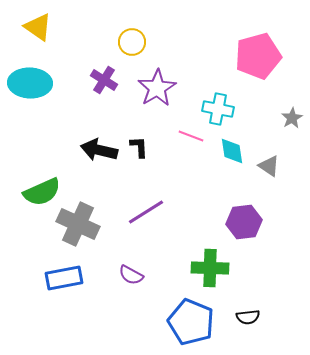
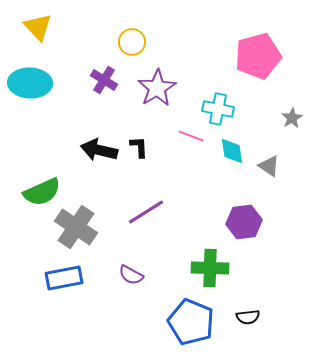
yellow triangle: rotated 12 degrees clockwise
gray cross: moved 2 px left, 3 px down; rotated 9 degrees clockwise
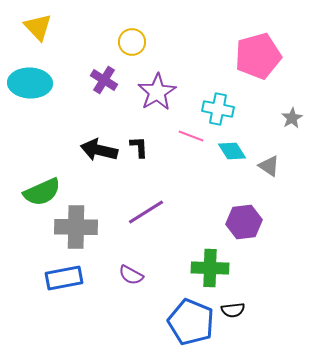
purple star: moved 4 px down
cyan diamond: rotated 24 degrees counterclockwise
gray cross: rotated 33 degrees counterclockwise
black semicircle: moved 15 px left, 7 px up
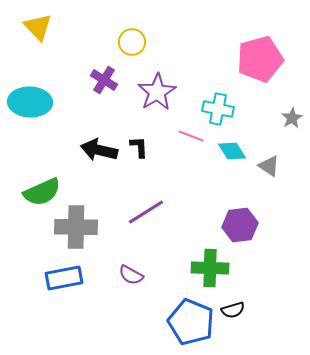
pink pentagon: moved 2 px right, 3 px down
cyan ellipse: moved 19 px down
purple hexagon: moved 4 px left, 3 px down
black semicircle: rotated 10 degrees counterclockwise
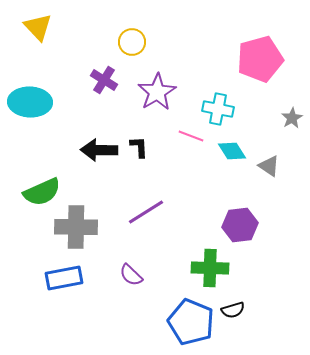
black arrow: rotated 12 degrees counterclockwise
purple semicircle: rotated 15 degrees clockwise
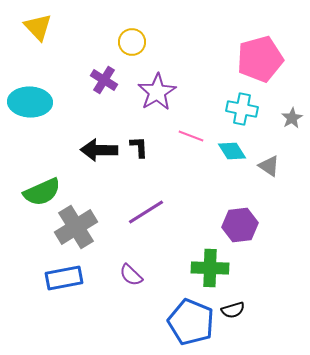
cyan cross: moved 24 px right
gray cross: rotated 33 degrees counterclockwise
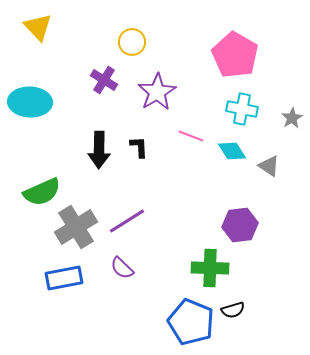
pink pentagon: moved 25 px left, 4 px up; rotated 27 degrees counterclockwise
black arrow: rotated 90 degrees counterclockwise
purple line: moved 19 px left, 9 px down
purple semicircle: moved 9 px left, 7 px up
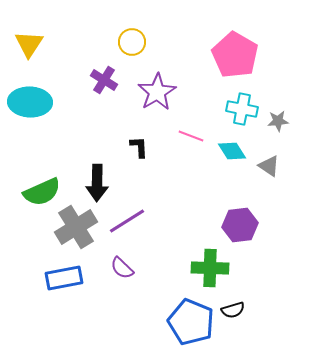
yellow triangle: moved 9 px left, 17 px down; rotated 16 degrees clockwise
gray star: moved 14 px left, 3 px down; rotated 25 degrees clockwise
black arrow: moved 2 px left, 33 px down
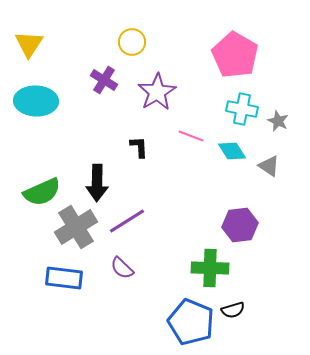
cyan ellipse: moved 6 px right, 1 px up
gray star: rotated 30 degrees clockwise
blue rectangle: rotated 18 degrees clockwise
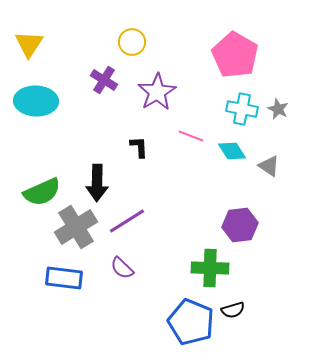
gray star: moved 12 px up
